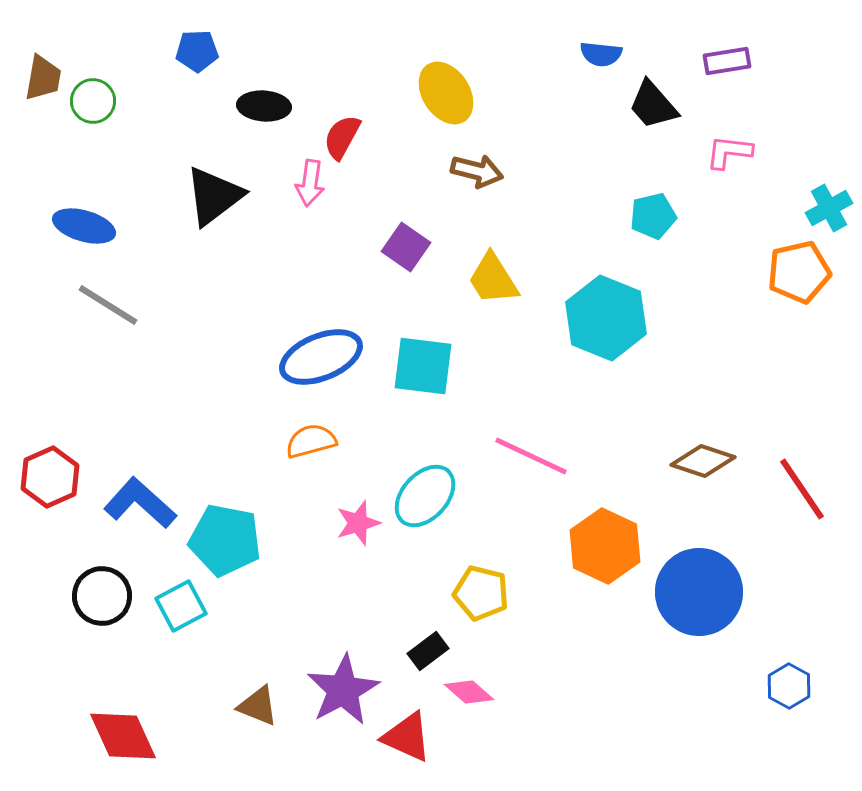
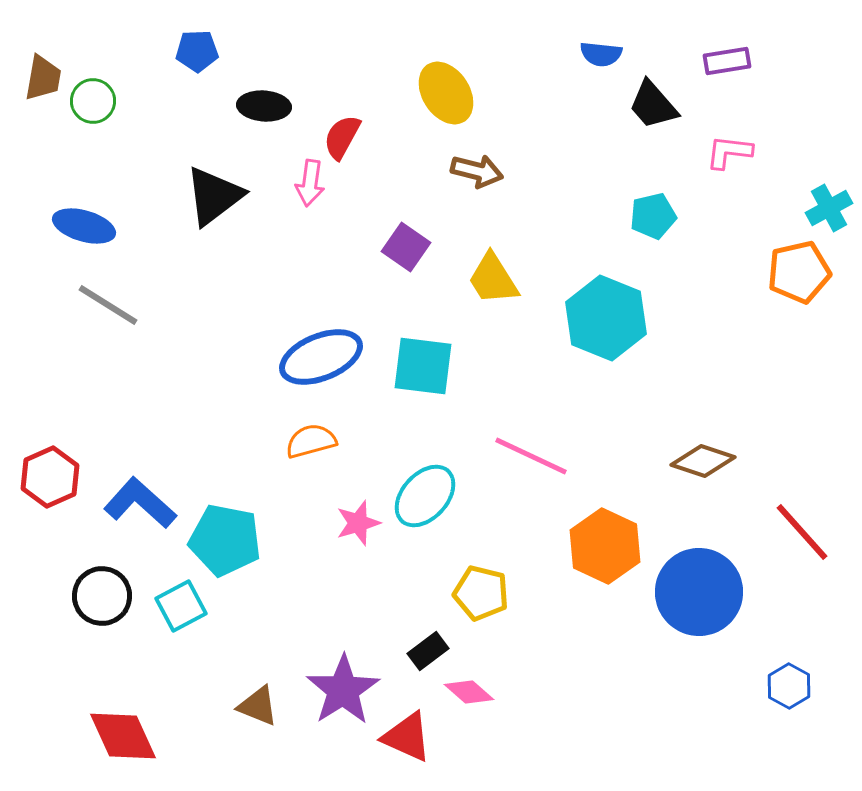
red line at (802, 489): moved 43 px down; rotated 8 degrees counterclockwise
purple star at (343, 690): rotated 4 degrees counterclockwise
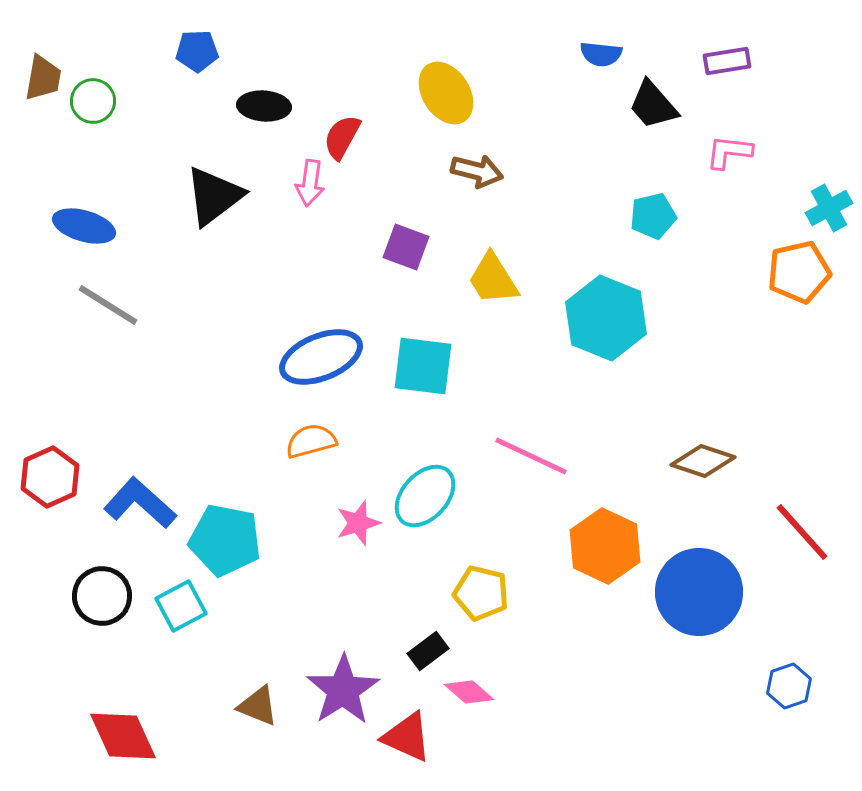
purple square at (406, 247): rotated 15 degrees counterclockwise
blue hexagon at (789, 686): rotated 12 degrees clockwise
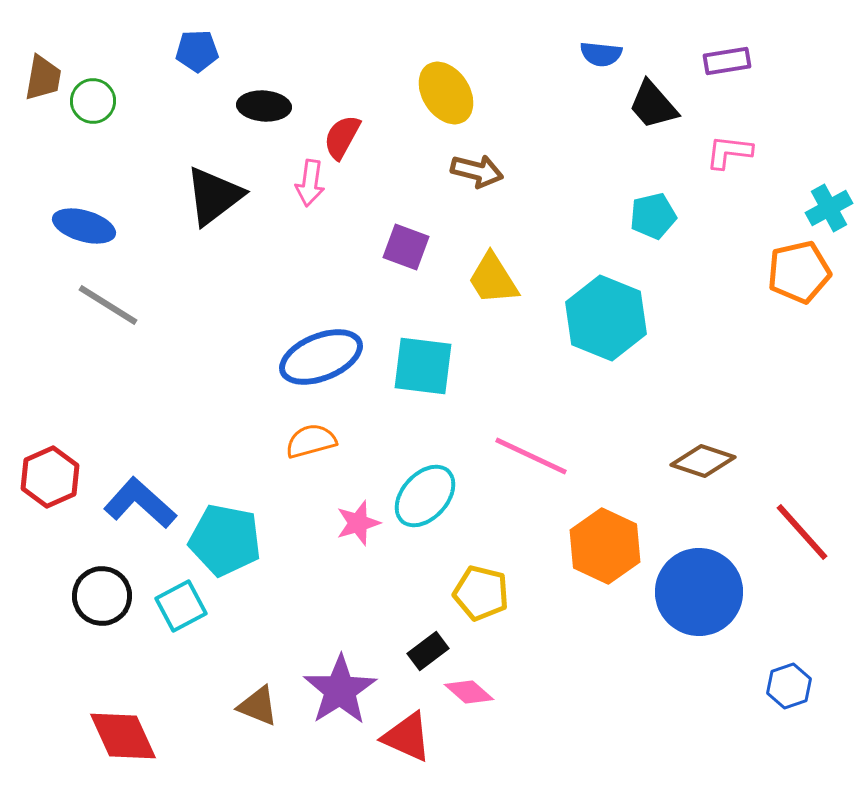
purple star at (343, 690): moved 3 px left
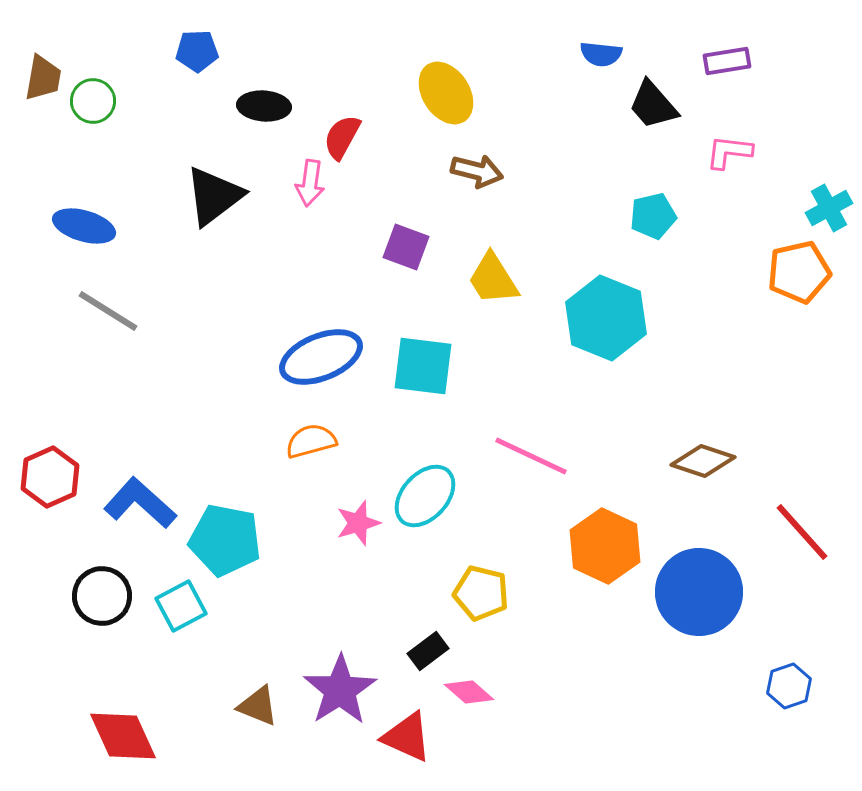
gray line at (108, 305): moved 6 px down
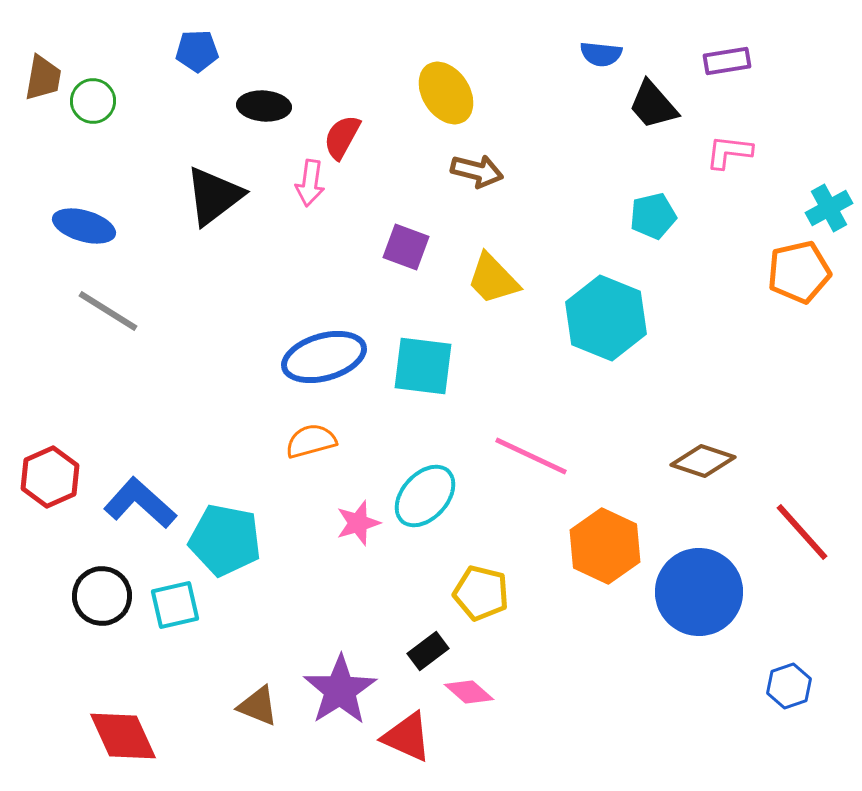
yellow trapezoid at (493, 279): rotated 12 degrees counterclockwise
blue ellipse at (321, 357): moved 3 px right; rotated 6 degrees clockwise
cyan square at (181, 606): moved 6 px left, 1 px up; rotated 15 degrees clockwise
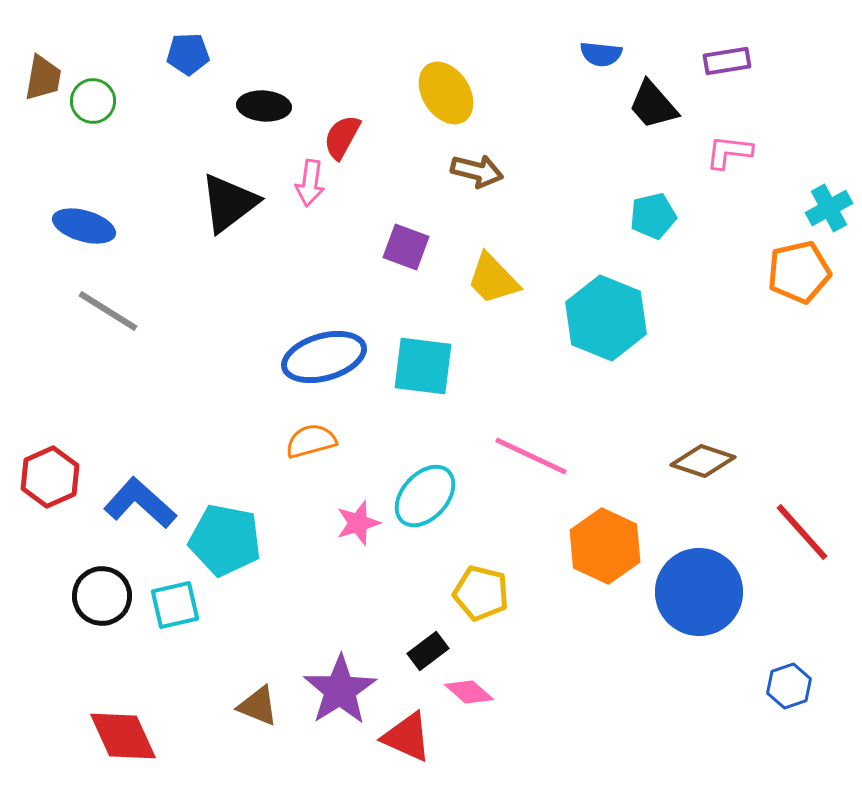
blue pentagon at (197, 51): moved 9 px left, 3 px down
black triangle at (214, 196): moved 15 px right, 7 px down
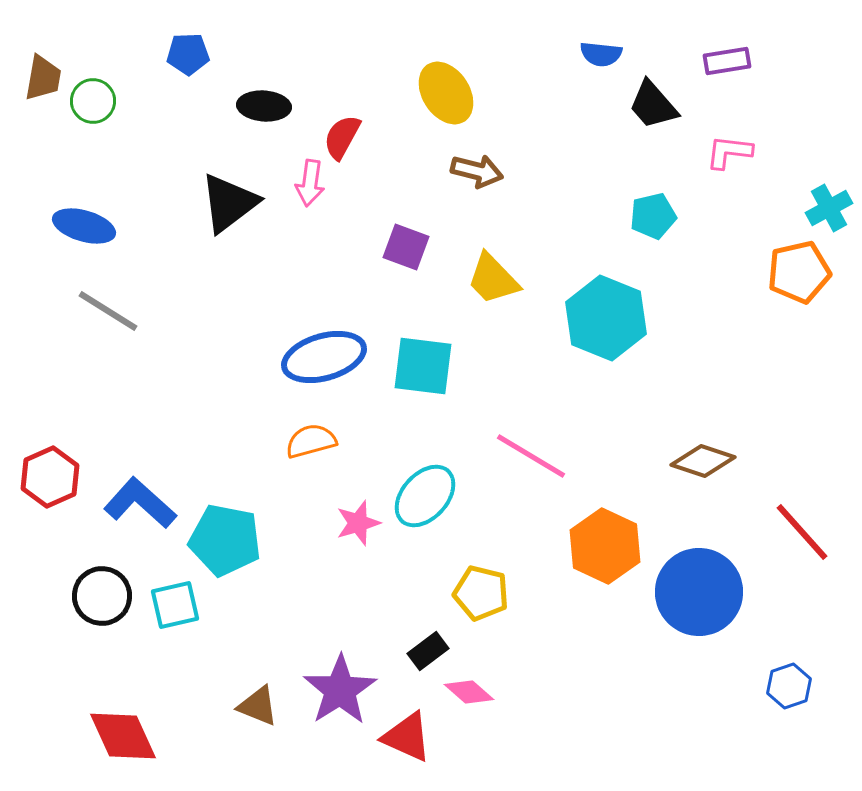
pink line at (531, 456): rotated 6 degrees clockwise
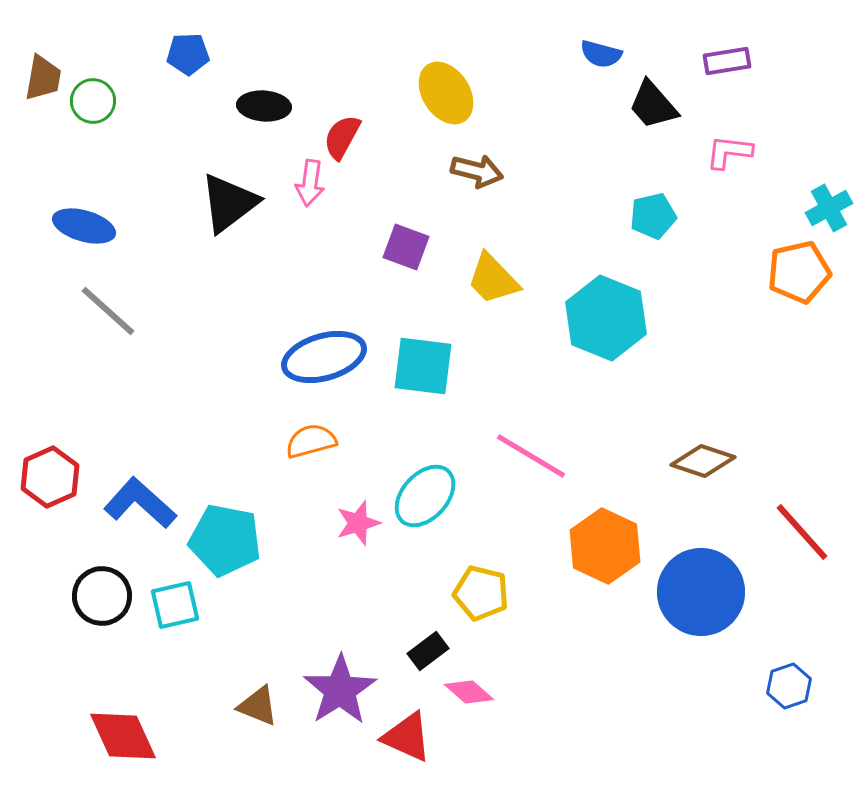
blue semicircle at (601, 54): rotated 9 degrees clockwise
gray line at (108, 311): rotated 10 degrees clockwise
blue circle at (699, 592): moved 2 px right
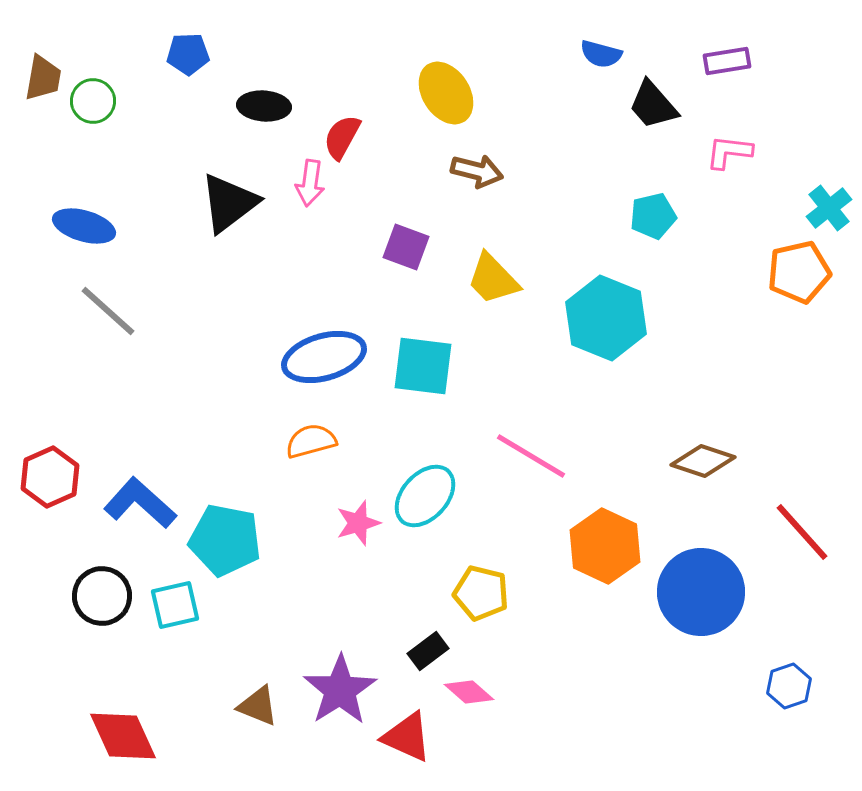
cyan cross at (829, 208): rotated 9 degrees counterclockwise
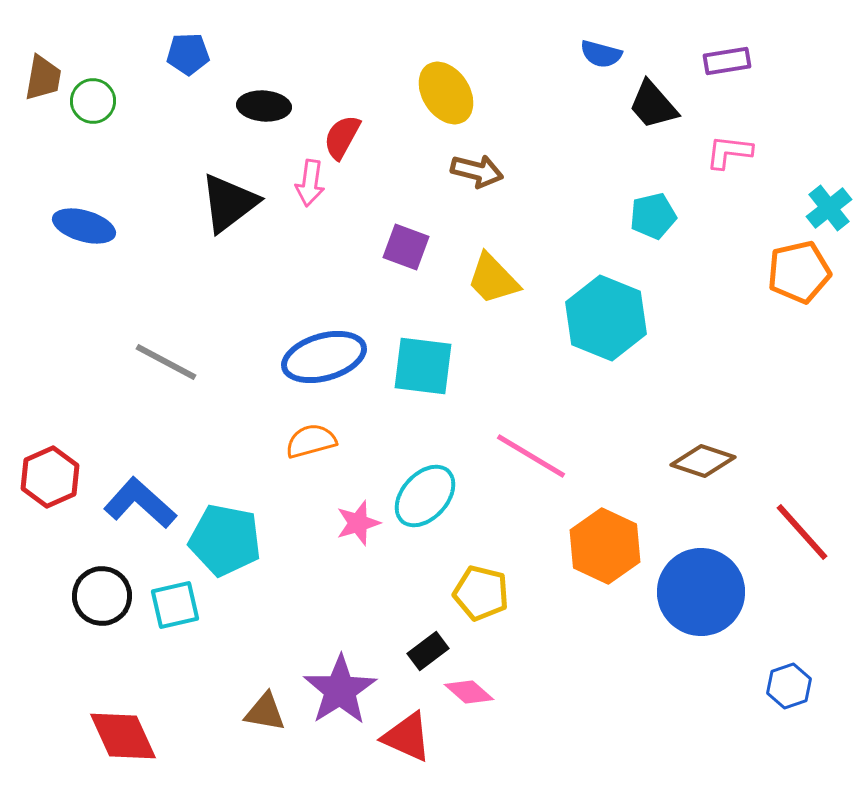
gray line at (108, 311): moved 58 px right, 51 px down; rotated 14 degrees counterclockwise
brown triangle at (258, 706): moved 7 px right, 6 px down; rotated 12 degrees counterclockwise
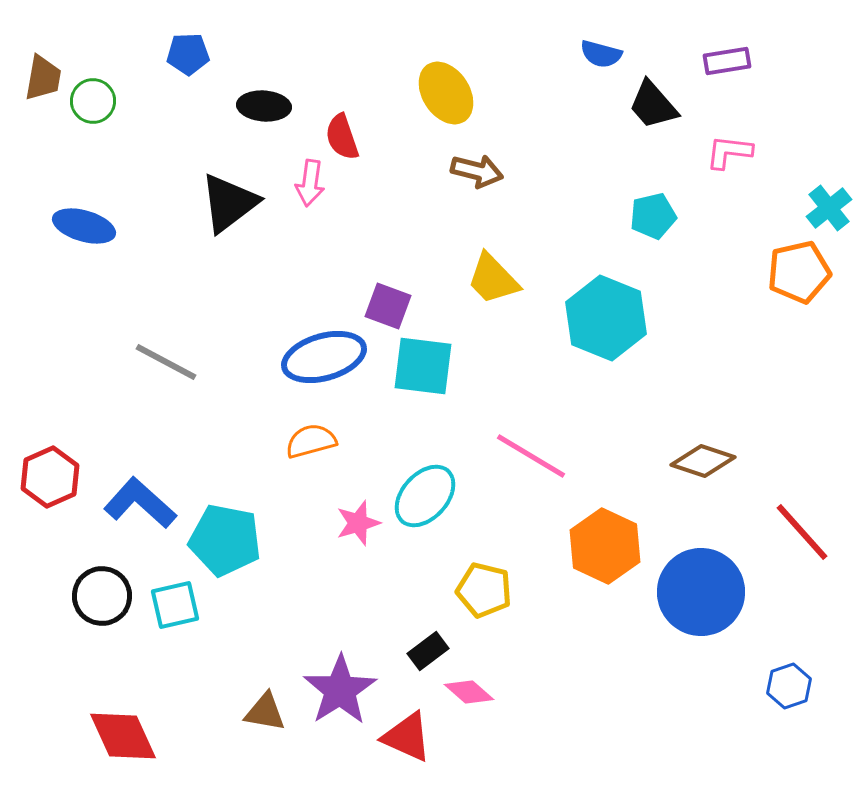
red semicircle at (342, 137): rotated 48 degrees counterclockwise
purple square at (406, 247): moved 18 px left, 59 px down
yellow pentagon at (481, 593): moved 3 px right, 3 px up
